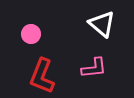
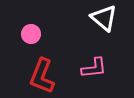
white triangle: moved 2 px right, 6 px up
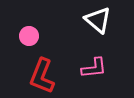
white triangle: moved 6 px left, 2 px down
pink circle: moved 2 px left, 2 px down
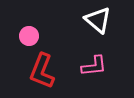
pink L-shape: moved 2 px up
red L-shape: moved 5 px up
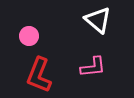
pink L-shape: moved 1 px left, 1 px down
red L-shape: moved 3 px left, 4 px down
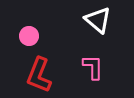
pink L-shape: rotated 84 degrees counterclockwise
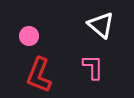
white triangle: moved 3 px right, 5 px down
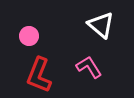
pink L-shape: moved 4 px left; rotated 32 degrees counterclockwise
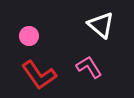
red L-shape: rotated 57 degrees counterclockwise
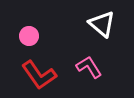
white triangle: moved 1 px right, 1 px up
